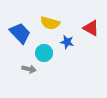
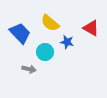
yellow semicircle: rotated 24 degrees clockwise
cyan circle: moved 1 px right, 1 px up
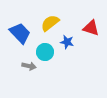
yellow semicircle: rotated 102 degrees clockwise
red triangle: rotated 12 degrees counterclockwise
gray arrow: moved 3 px up
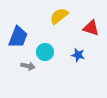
yellow semicircle: moved 9 px right, 7 px up
blue trapezoid: moved 2 px left, 4 px down; rotated 65 degrees clockwise
blue star: moved 11 px right, 13 px down
gray arrow: moved 1 px left
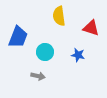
yellow semicircle: rotated 60 degrees counterclockwise
gray arrow: moved 10 px right, 10 px down
